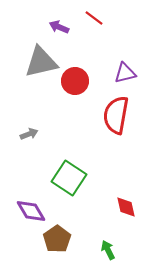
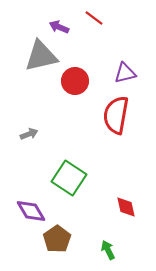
gray triangle: moved 6 px up
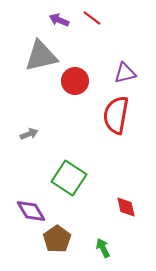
red line: moved 2 px left
purple arrow: moved 7 px up
green arrow: moved 5 px left, 2 px up
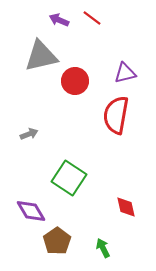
brown pentagon: moved 2 px down
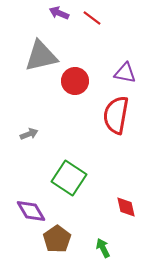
purple arrow: moved 7 px up
purple triangle: rotated 25 degrees clockwise
brown pentagon: moved 2 px up
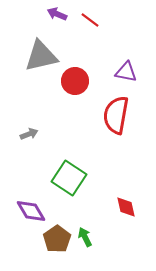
purple arrow: moved 2 px left, 1 px down
red line: moved 2 px left, 2 px down
purple triangle: moved 1 px right, 1 px up
green arrow: moved 18 px left, 11 px up
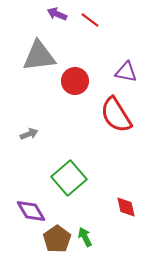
gray triangle: moved 2 px left; rotated 6 degrees clockwise
red semicircle: rotated 42 degrees counterclockwise
green square: rotated 16 degrees clockwise
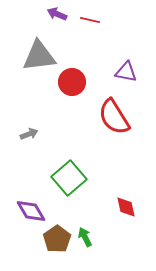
red line: rotated 24 degrees counterclockwise
red circle: moved 3 px left, 1 px down
red semicircle: moved 2 px left, 2 px down
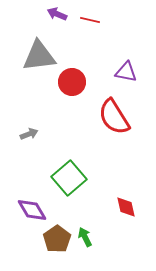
purple diamond: moved 1 px right, 1 px up
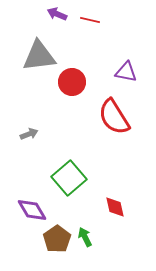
red diamond: moved 11 px left
